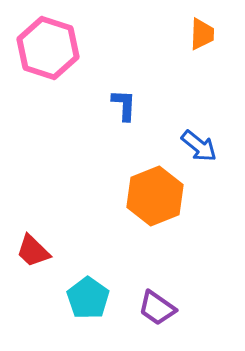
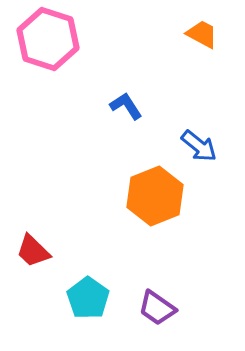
orange trapezoid: rotated 64 degrees counterclockwise
pink hexagon: moved 9 px up
blue L-shape: moved 2 px right, 1 px down; rotated 36 degrees counterclockwise
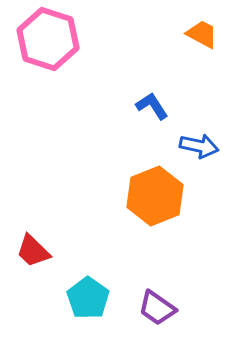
blue L-shape: moved 26 px right
blue arrow: rotated 27 degrees counterclockwise
